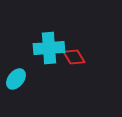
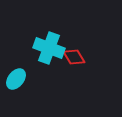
cyan cross: rotated 24 degrees clockwise
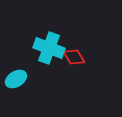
cyan ellipse: rotated 20 degrees clockwise
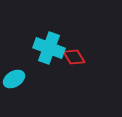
cyan ellipse: moved 2 px left
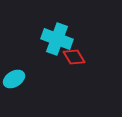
cyan cross: moved 8 px right, 9 px up
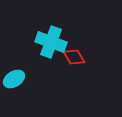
cyan cross: moved 6 px left, 3 px down
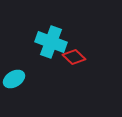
red diamond: rotated 15 degrees counterclockwise
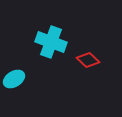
red diamond: moved 14 px right, 3 px down
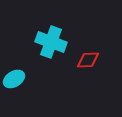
red diamond: rotated 45 degrees counterclockwise
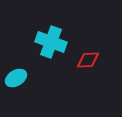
cyan ellipse: moved 2 px right, 1 px up
